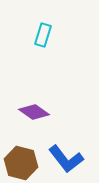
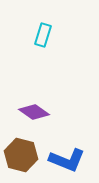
blue L-shape: moved 1 px right, 1 px down; rotated 30 degrees counterclockwise
brown hexagon: moved 8 px up
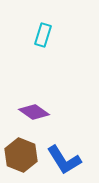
brown hexagon: rotated 8 degrees clockwise
blue L-shape: moved 3 px left; rotated 36 degrees clockwise
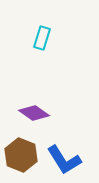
cyan rectangle: moved 1 px left, 3 px down
purple diamond: moved 1 px down
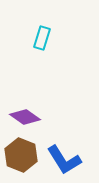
purple diamond: moved 9 px left, 4 px down
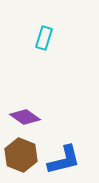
cyan rectangle: moved 2 px right
blue L-shape: rotated 72 degrees counterclockwise
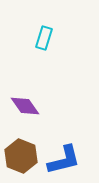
purple diamond: moved 11 px up; rotated 20 degrees clockwise
brown hexagon: moved 1 px down
